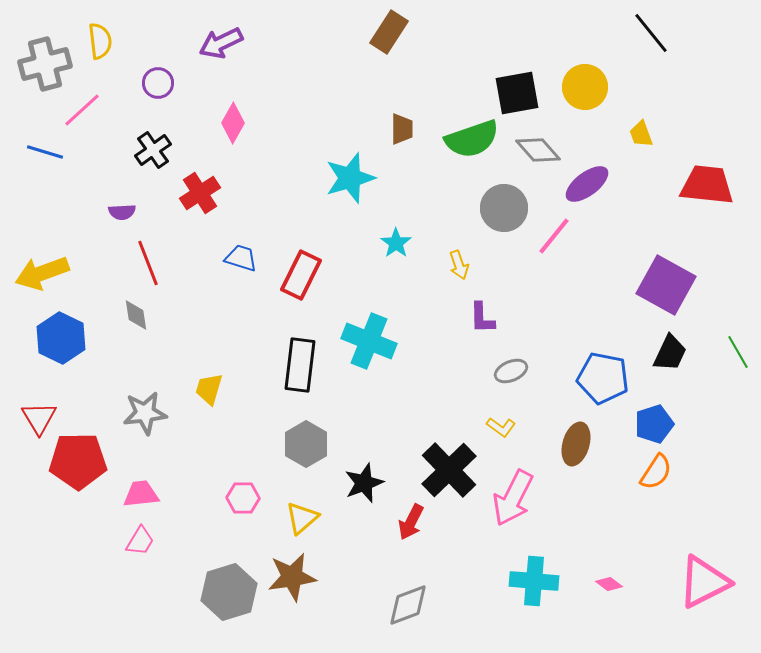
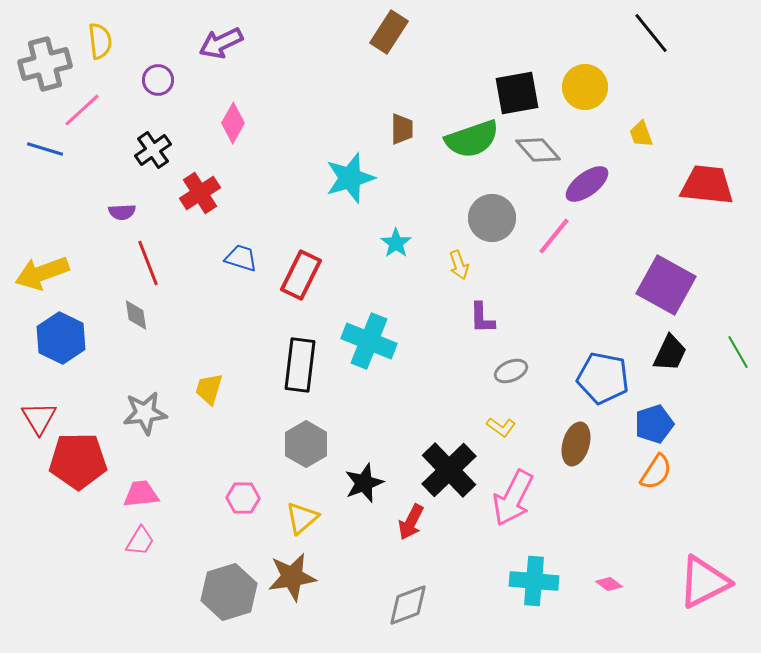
purple circle at (158, 83): moved 3 px up
blue line at (45, 152): moved 3 px up
gray circle at (504, 208): moved 12 px left, 10 px down
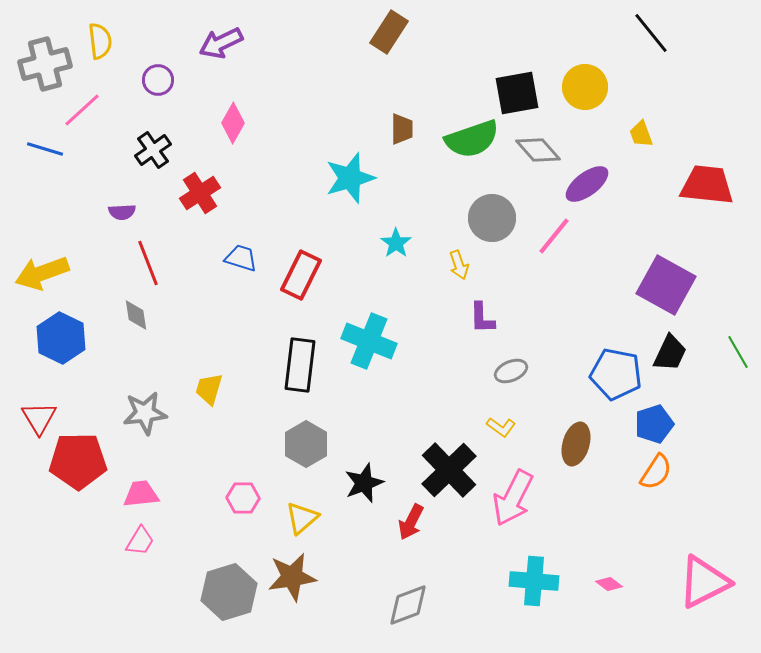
blue pentagon at (603, 378): moved 13 px right, 4 px up
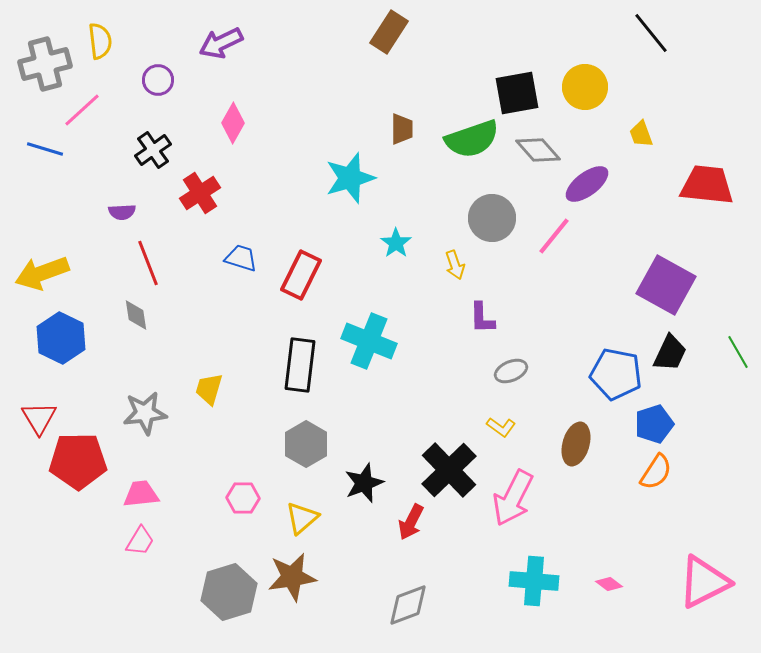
yellow arrow at (459, 265): moved 4 px left
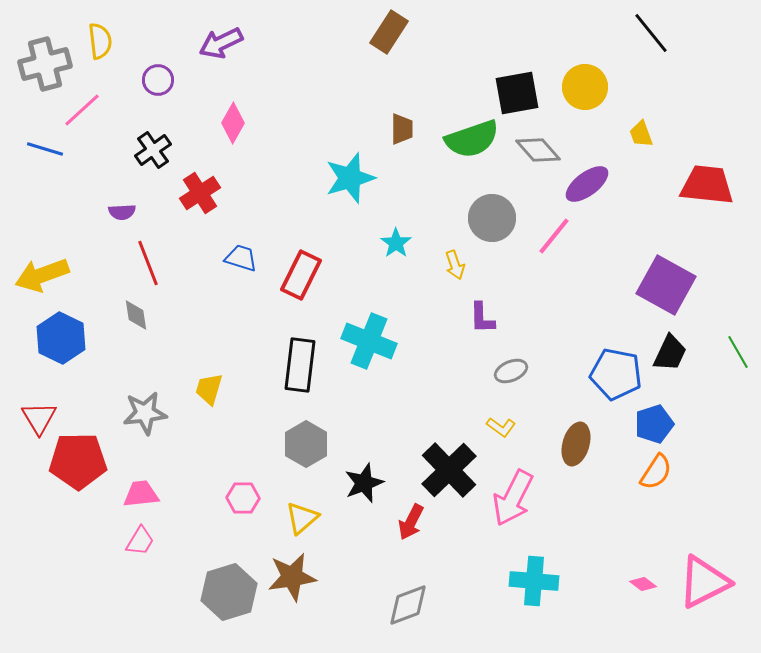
yellow arrow at (42, 273): moved 2 px down
pink diamond at (609, 584): moved 34 px right
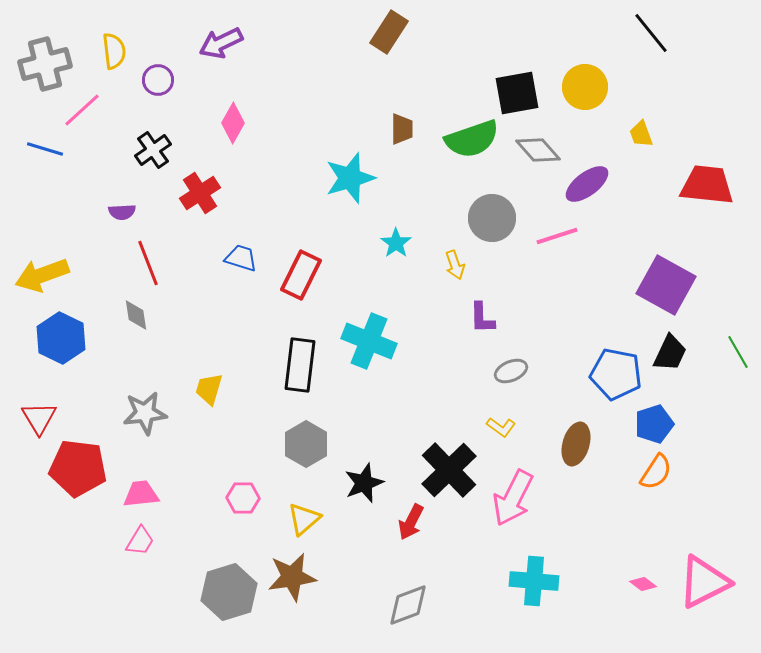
yellow semicircle at (100, 41): moved 14 px right, 10 px down
pink line at (554, 236): moved 3 px right; rotated 33 degrees clockwise
red pentagon at (78, 461): moved 7 px down; rotated 8 degrees clockwise
yellow triangle at (302, 518): moved 2 px right, 1 px down
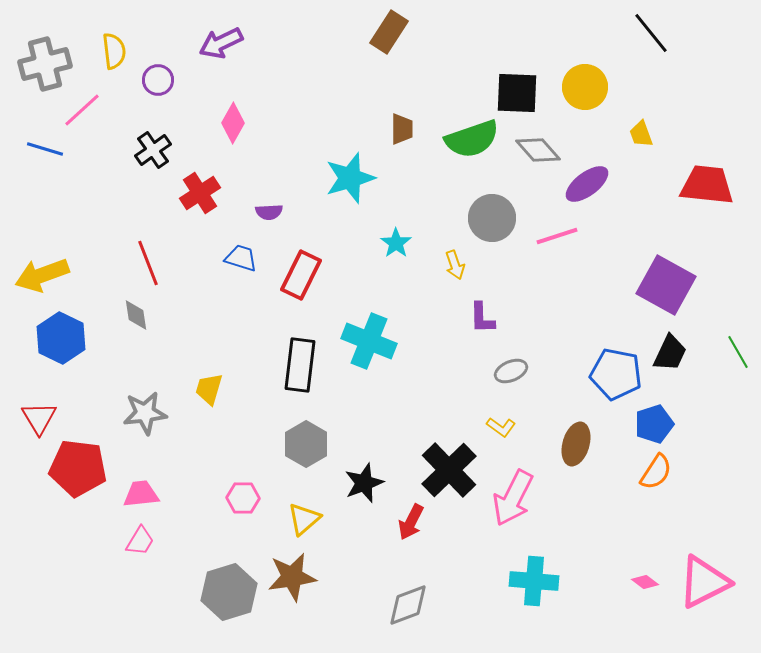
black square at (517, 93): rotated 12 degrees clockwise
purple semicircle at (122, 212): moved 147 px right
pink diamond at (643, 584): moved 2 px right, 2 px up
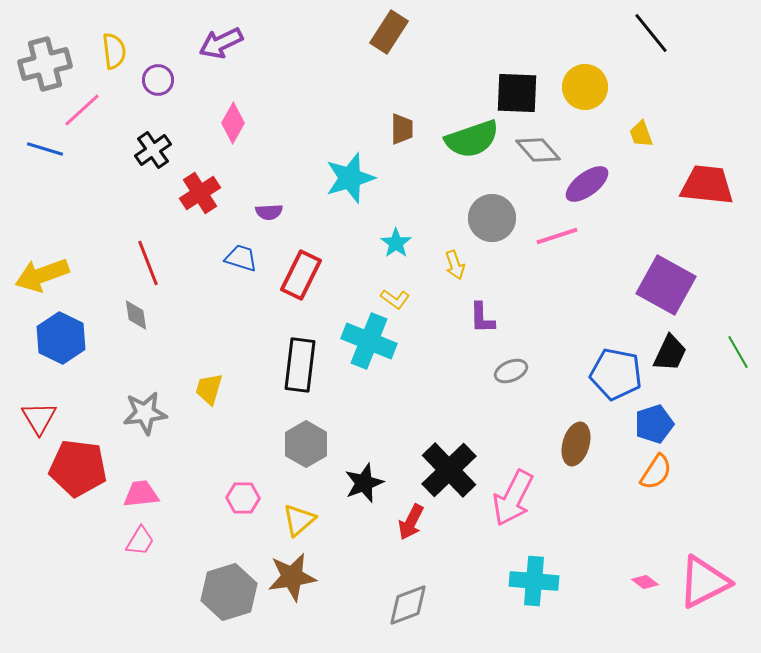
yellow L-shape at (501, 427): moved 106 px left, 128 px up
yellow triangle at (304, 519): moved 5 px left, 1 px down
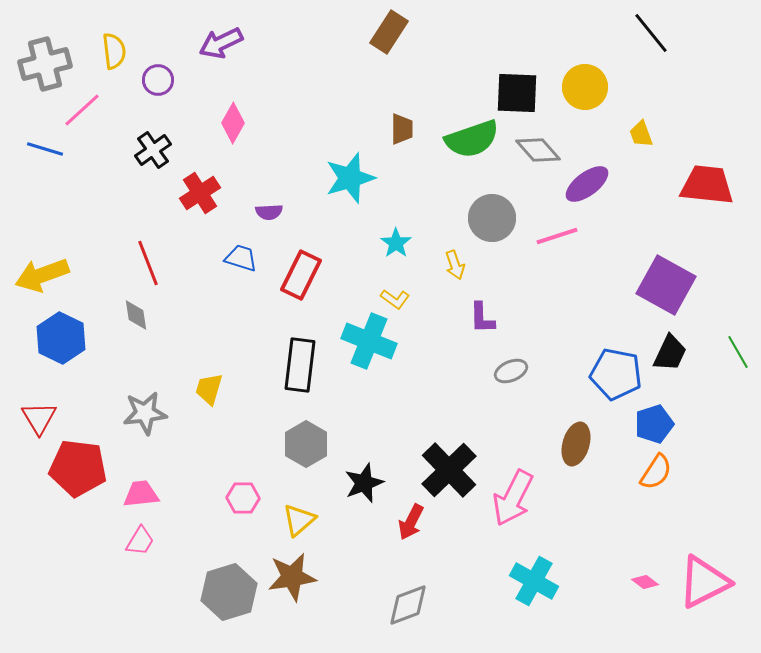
cyan cross at (534, 581): rotated 24 degrees clockwise
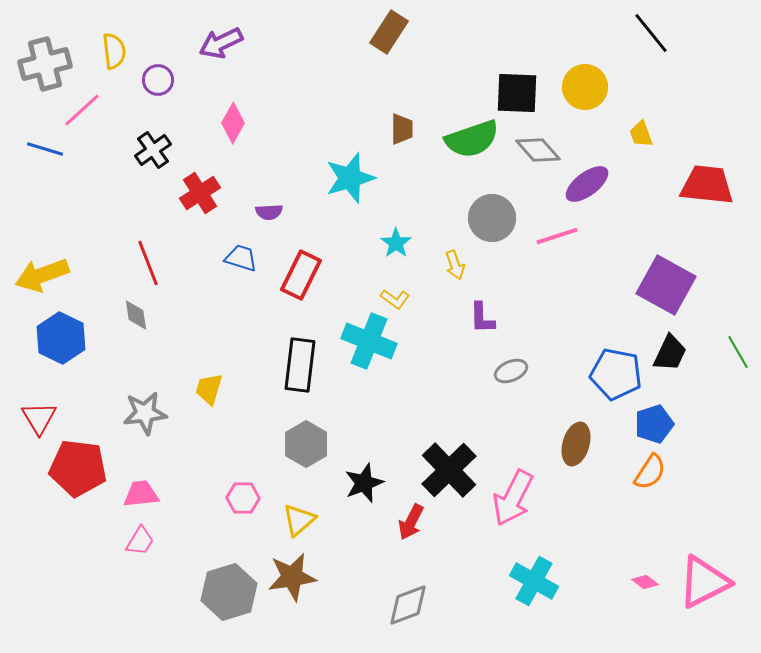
orange semicircle at (656, 472): moved 6 px left
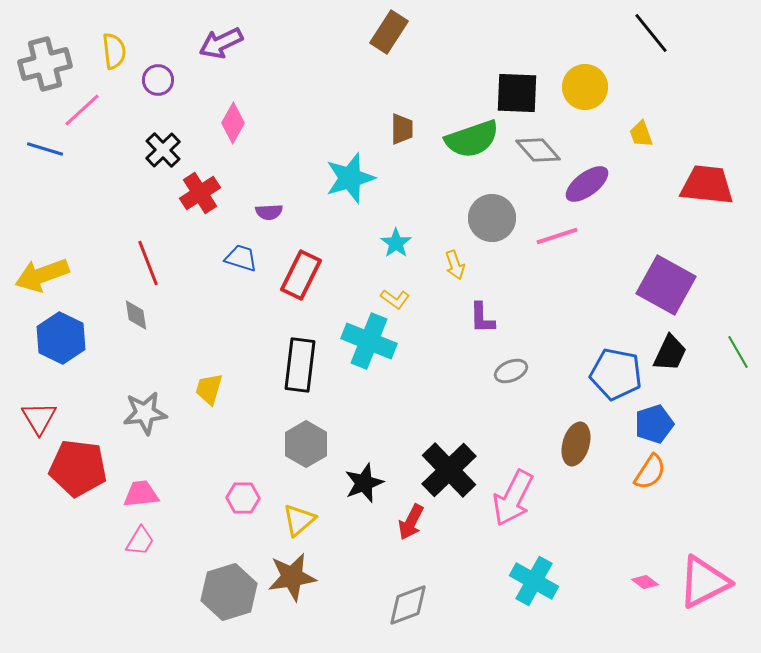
black cross at (153, 150): moved 10 px right; rotated 9 degrees counterclockwise
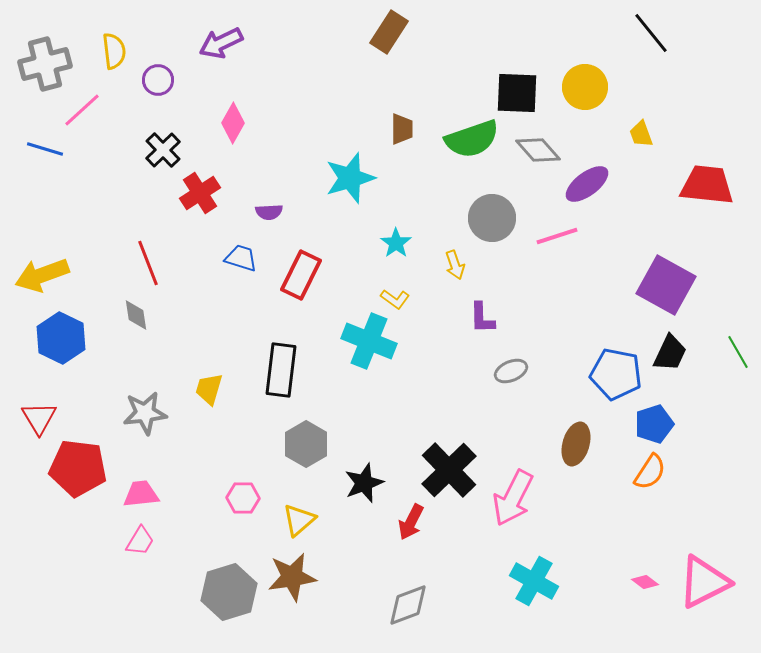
black rectangle at (300, 365): moved 19 px left, 5 px down
